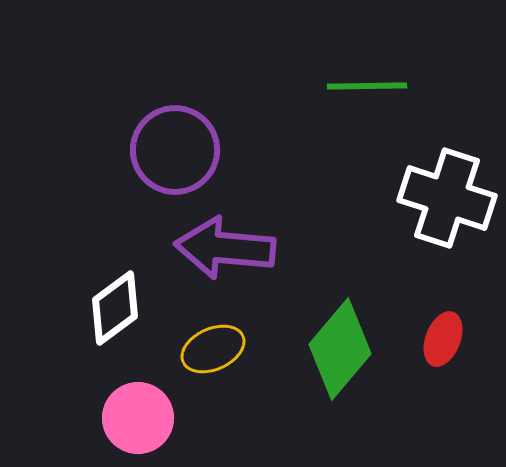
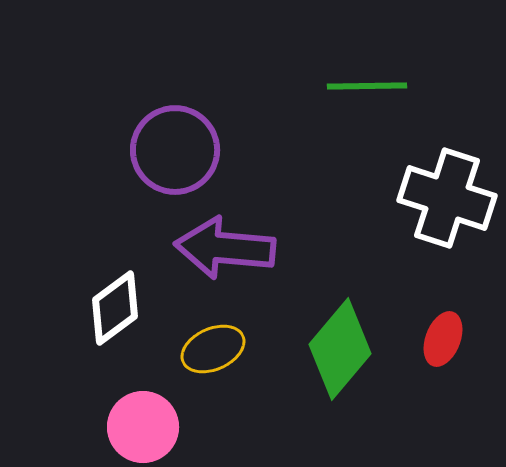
pink circle: moved 5 px right, 9 px down
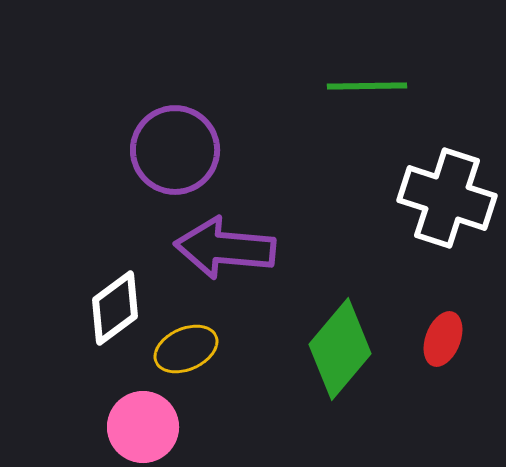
yellow ellipse: moved 27 px left
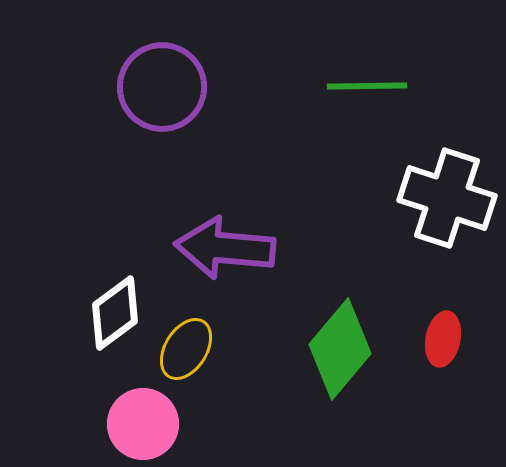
purple circle: moved 13 px left, 63 px up
white diamond: moved 5 px down
red ellipse: rotated 10 degrees counterclockwise
yellow ellipse: rotated 34 degrees counterclockwise
pink circle: moved 3 px up
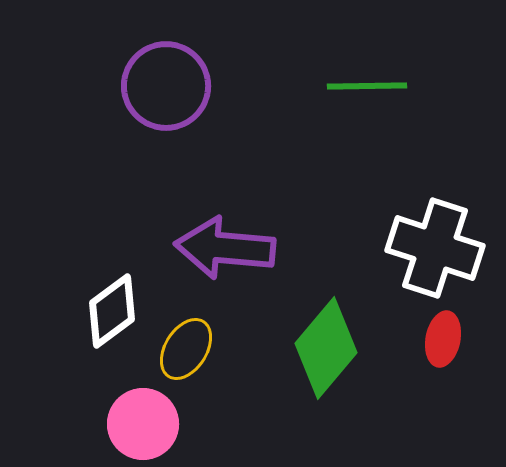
purple circle: moved 4 px right, 1 px up
white cross: moved 12 px left, 50 px down
white diamond: moved 3 px left, 2 px up
green diamond: moved 14 px left, 1 px up
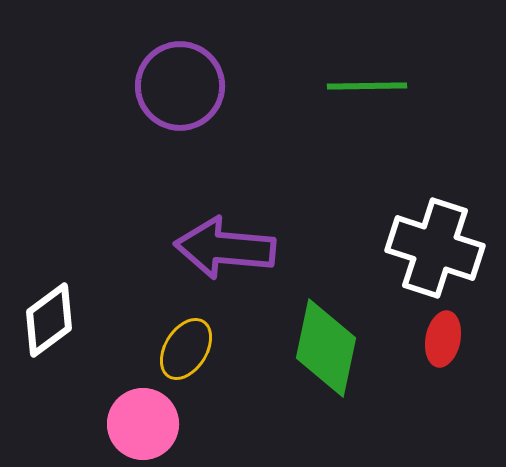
purple circle: moved 14 px right
white diamond: moved 63 px left, 9 px down
green diamond: rotated 28 degrees counterclockwise
